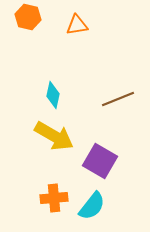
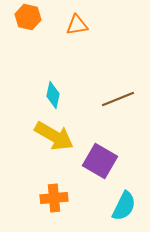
cyan semicircle: moved 32 px right; rotated 12 degrees counterclockwise
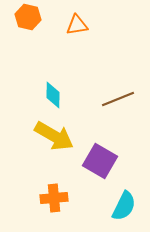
cyan diamond: rotated 12 degrees counterclockwise
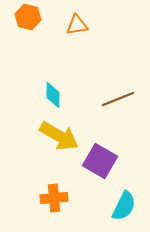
yellow arrow: moved 5 px right
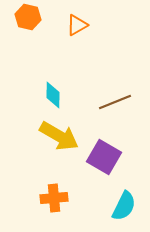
orange triangle: rotated 20 degrees counterclockwise
brown line: moved 3 px left, 3 px down
purple square: moved 4 px right, 4 px up
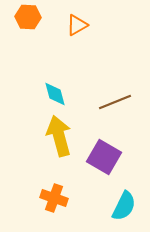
orange hexagon: rotated 10 degrees counterclockwise
cyan diamond: moved 2 px right, 1 px up; rotated 16 degrees counterclockwise
yellow arrow: rotated 135 degrees counterclockwise
orange cross: rotated 24 degrees clockwise
